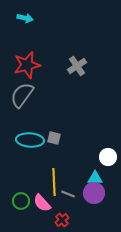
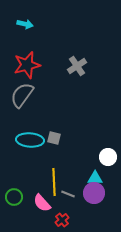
cyan arrow: moved 6 px down
green circle: moved 7 px left, 4 px up
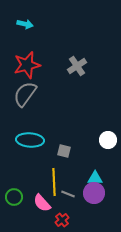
gray semicircle: moved 3 px right, 1 px up
gray square: moved 10 px right, 13 px down
white circle: moved 17 px up
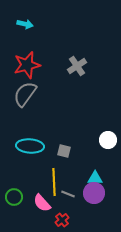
cyan ellipse: moved 6 px down
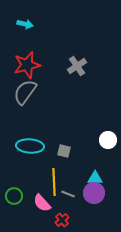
gray semicircle: moved 2 px up
green circle: moved 1 px up
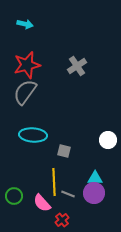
cyan ellipse: moved 3 px right, 11 px up
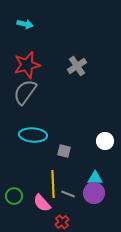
white circle: moved 3 px left, 1 px down
yellow line: moved 1 px left, 2 px down
red cross: moved 2 px down
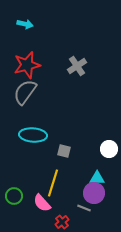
white circle: moved 4 px right, 8 px down
cyan triangle: moved 2 px right
yellow line: moved 1 px up; rotated 20 degrees clockwise
gray line: moved 16 px right, 14 px down
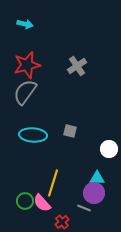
gray square: moved 6 px right, 20 px up
green circle: moved 11 px right, 5 px down
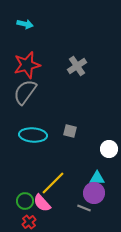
yellow line: rotated 28 degrees clockwise
red cross: moved 33 px left
